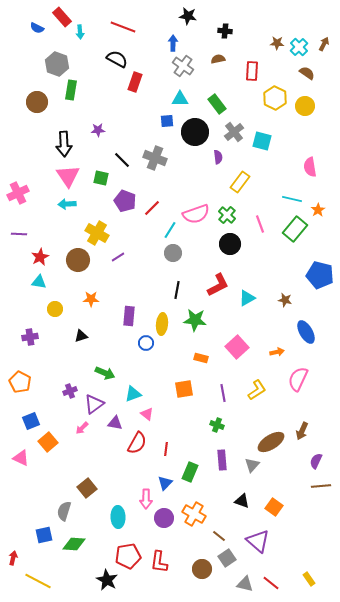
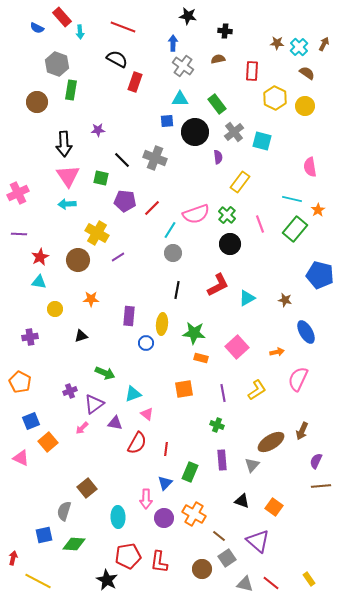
purple pentagon at (125, 201): rotated 15 degrees counterclockwise
green star at (195, 320): moved 1 px left, 13 px down
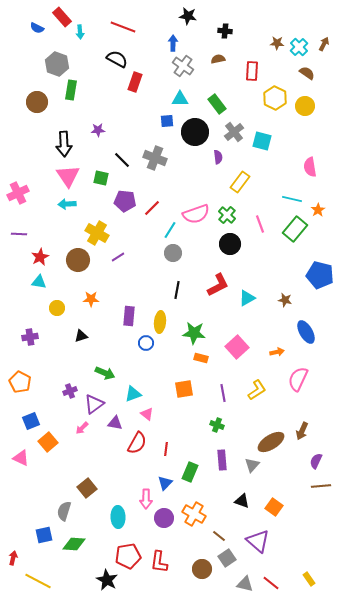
yellow circle at (55, 309): moved 2 px right, 1 px up
yellow ellipse at (162, 324): moved 2 px left, 2 px up
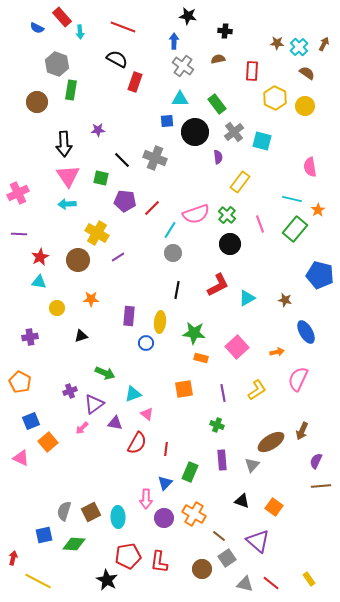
blue arrow at (173, 43): moved 1 px right, 2 px up
brown square at (87, 488): moved 4 px right, 24 px down; rotated 12 degrees clockwise
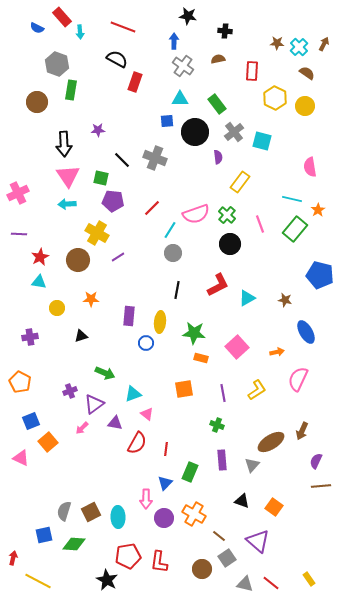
purple pentagon at (125, 201): moved 12 px left
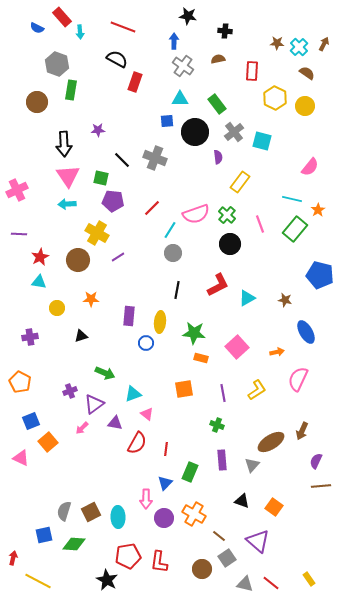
pink semicircle at (310, 167): rotated 132 degrees counterclockwise
pink cross at (18, 193): moved 1 px left, 3 px up
